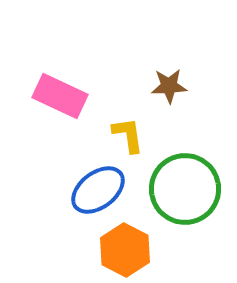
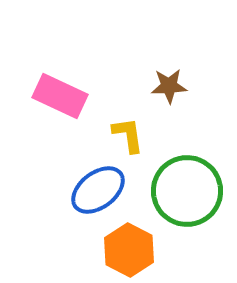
green circle: moved 2 px right, 2 px down
orange hexagon: moved 4 px right
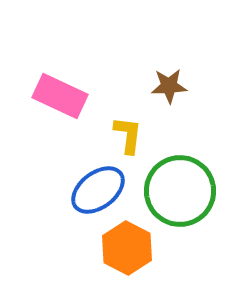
yellow L-shape: rotated 15 degrees clockwise
green circle: moved 7 px left
orange hexagon: moved 2 px left, 2 px up
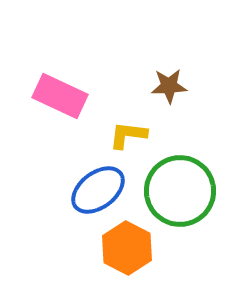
yellow L-shape: rotated 90 degrees counterclockwise
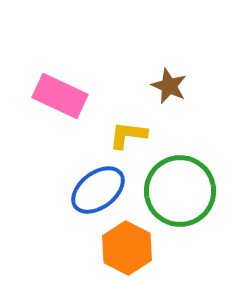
brown star: rotated 27 degrees clockwise
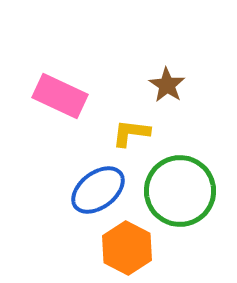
brown star: moved 2 px left, 1 px up; rotated 9 degrees clockwise
yellow L-shape: moved 3 px right, 2 px up
